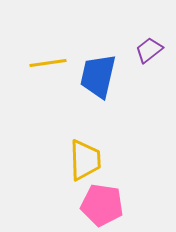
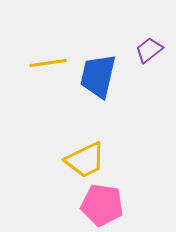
yellow trapezoid: rotated 66 degrees clockwise
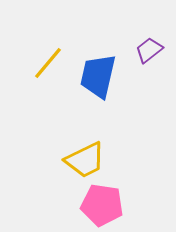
yellow line: rotated 42 degrees counterclockwise
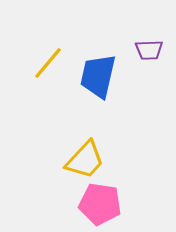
purple trapezoid: rotated 144 degrees counterclockwise
yellow trapezoid: rotated 21 degrees counterclockwise
pink pentagon: moved 2 px left, 1 px up
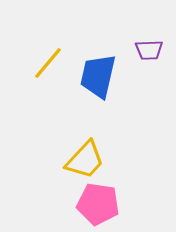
pink pentagon: moved 2 px left
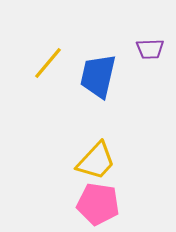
purple trapezoid: moved 1 px right, 1 px up
yellow trapezoid: moved 11 px right, 1 px down
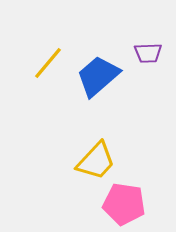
purple trapezoid: moved 2 px left, 4 px down
blue trapezoid: rotated 36 degrees clockwise
pink pentagon: moved 26 px right
